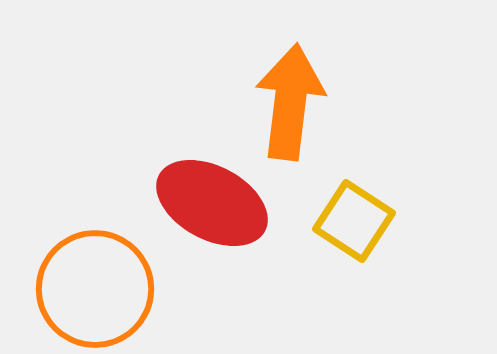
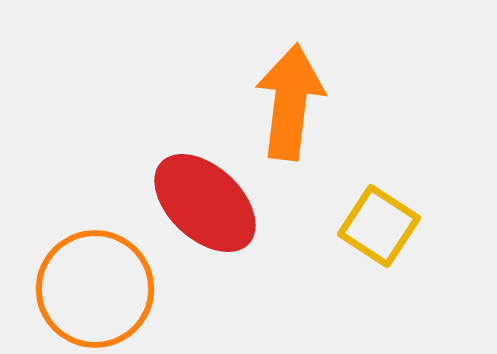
red ellipse: moved 7 px left; rotated 15 degrees clockwise
yellow square: moved 25 px right, 5 px down
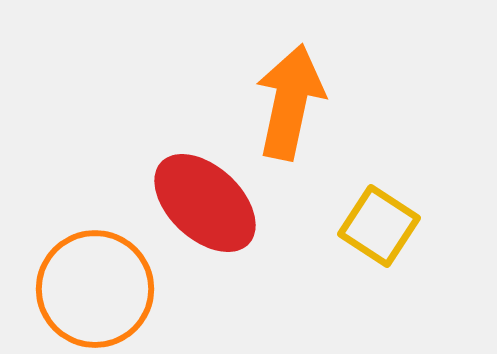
orange arrow: rotated 5 degrees clockwise
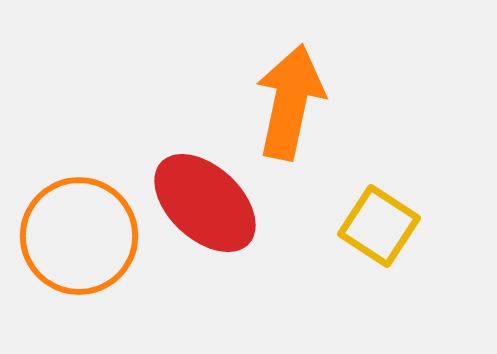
orange circle: moved 16 px left, 53 px up
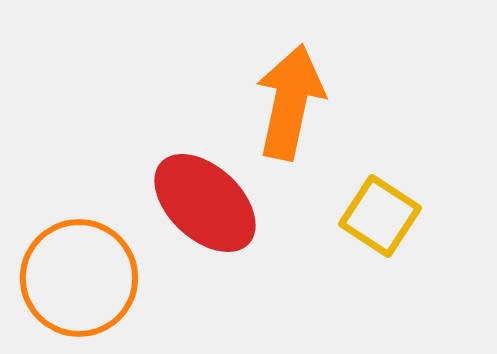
yellow square: moved 1 px right, 10 px up
orange circle: moved 42 px down
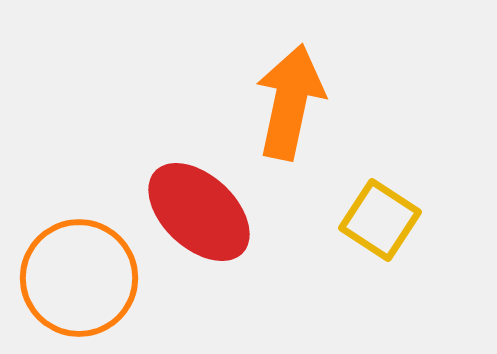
red ellipse: moved 6 px left, 9 px down
yellow square: moved 4 px down
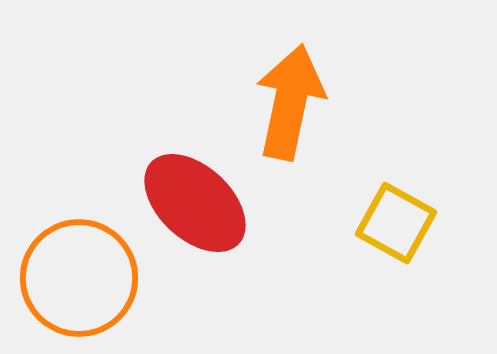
red ellipse: moved 4 px left, 9 px up
yellow square: moved 16 px right, 3 px down; rotated 4 degrees counterclockwise
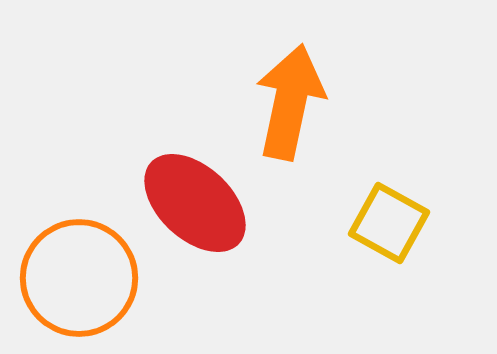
yellow square: moved 7 px left
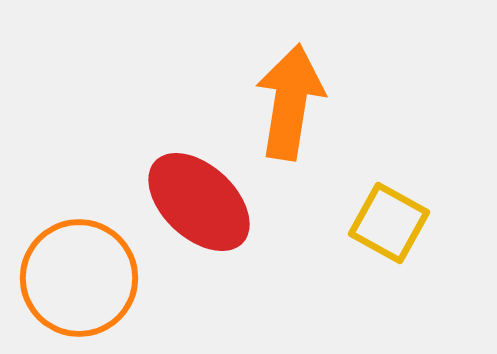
orange arrow: rotated 3 degrees counterclockwise
red ellipse: moved 4 px right, 1 px up
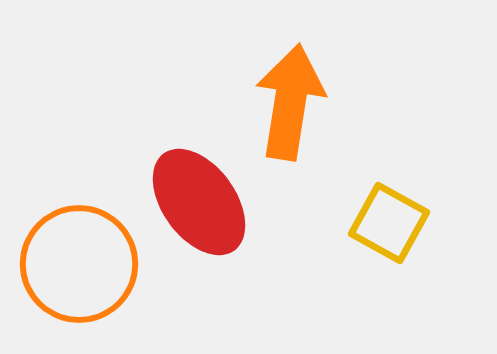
red ellipse: rotated 11 degrees clockwise
orange circle: moved 14 px up
